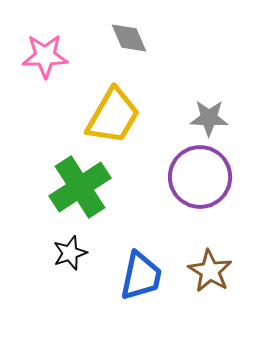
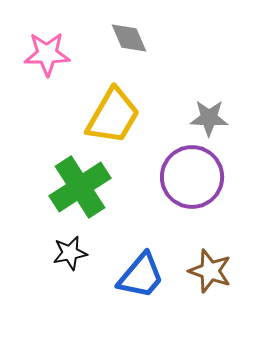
pink star: moved 2 px right, 2 px up
purple circle: moved 8 px left
black star: rotated 8 degrees clockwise
brown star: rotated 12 degrees counterclockwise
blue trapezoid: rotated 28 degrees clockwise
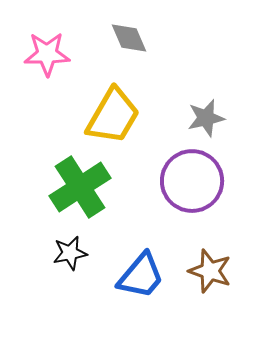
gray star: moved 3 px left; rotated 15 degrees counterclockwise
purple circle: moved 4 px down
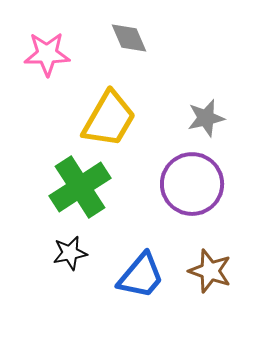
yellow trapezoid: moved 4 px left, 3 px down
purple circle: moved 3 px down
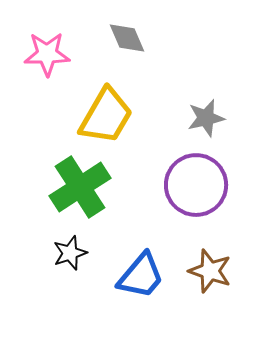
gray diamond: moved 2 px left
yellow trapezoid: moved 3 px left, 3 px up
purple circle: moved 4 px right, 1 px down
black star: rotated 8 degrees counterclockwise
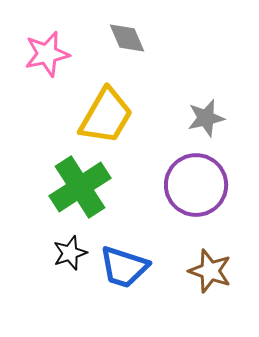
pink star: rotated 12 degrees counterclockwise
blue trapezoid: moved 17 px left, 9 px up; rotated 68 degrees clockwise
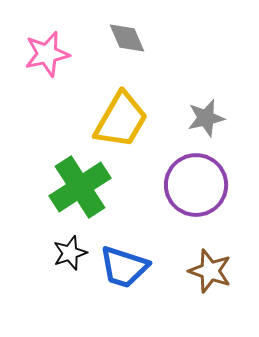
yellow trapezoid: moved 15 px right, 4 px down
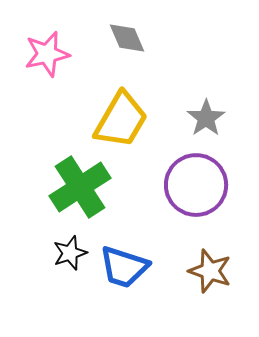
gray star: rotated 21 degrees counterclockwise
